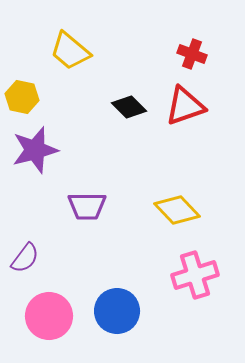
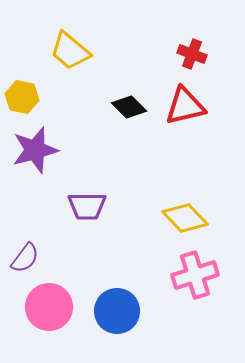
red triangle: rotated 6 degrees clockwise
yellow diamond: moved 8 px right, 8 px down
pink circle: moved 9 px up
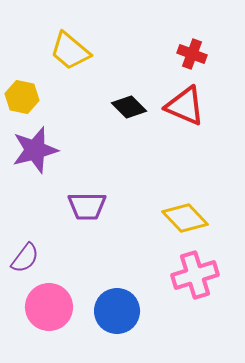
red triangle: rotated 36 degrees clockwise
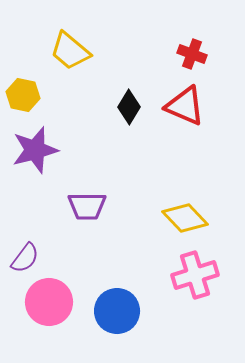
yellow hexagon: moved 1 px right, 2 px up
black diamond: rotated 76 degrees clockwise
pink circle: moved 5 px up
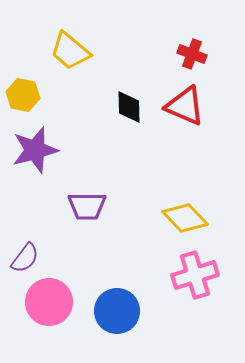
black diamond: rotated 32 degrees counterclockwise
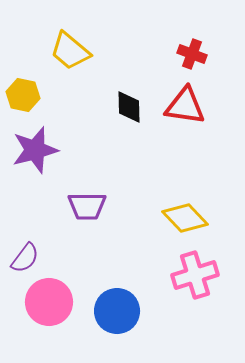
red triangle: rotated 15 degrees counterclockwise
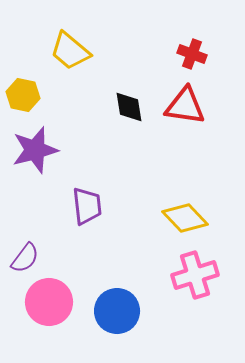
black diamond: rotated 8 degrees counterclockwise
purple trapezoid: rotated 96 degrees counterclockwise
